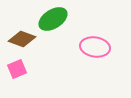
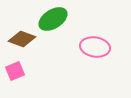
pink square: moved 2 px left, 2 px down
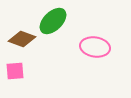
green ellipse: moved 2 px down; rotated 12 degrees counterclockwise
pink square: rotated 18 degrees clockwise
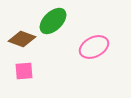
pink ellipse: moved 1 px left; rotated 36 degrees counterclockwise
pink square: moved 9 px right
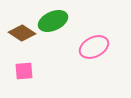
green ellipse: rotated 20 degrees clockwise
brown diamond: moved 6 px up; rotated 12 degrees clockwise
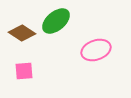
green ellipse: moved 3 px right; rotated 16 degrees counterclockwise
pink ellipse: moved 2 px right, 3 px down; rotated 8 degrees clockwise
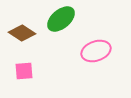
green ellipse: moved 5 px right, 2 px up
pink ellipse: moved 1 px down
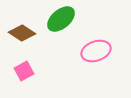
pink square: rotated 24 degrees counterclockwise
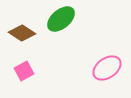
pink ellipse: moved 11 px right, 17 px down; rotated 16 degrees counterclockwise
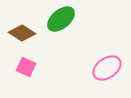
pink square: moved 2 px right, 4 px up; rotated 36 degrees counterclockwise
